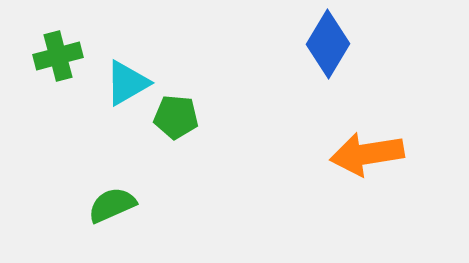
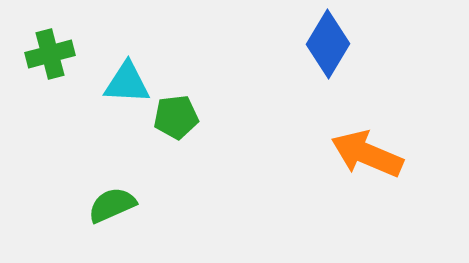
green cross: moved 8 px left, 2 px up
cyan triangle: rotated 33 degrees clockwise
green pentagon: rotated 12 degrees counterclockwise
orange arrow: rotated 32 degrees clockwise
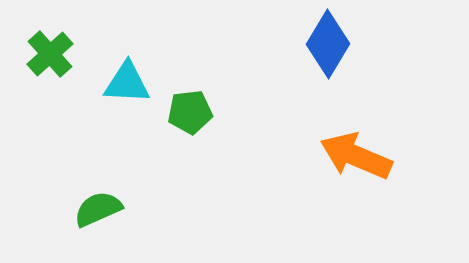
green cross: rotated 27 degrees counterclockwise
green pentagon: moved 14 px right, 5 px up
orange arrow: moved 11 px left, 2 px down
green semicircle: moved 14 px left, 4 px down
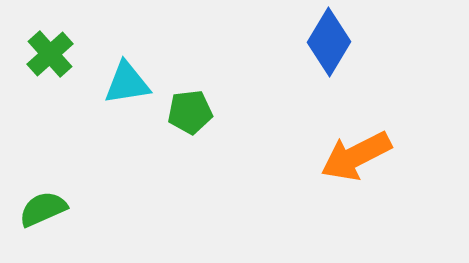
blue diamond: moved 1 px right, 2 px up
cyan triangle: rotated 12 degrees counterclockwise
orange arrow: rotated 50 degrees counterclockwise
green semicircle: moved 55 px left
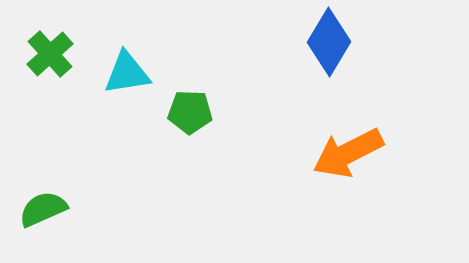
cyan triangle: moved 10 px up
green pentagon: rotated 9 degrees clockwise
orange arrow: moved 8 px left, 3 px up
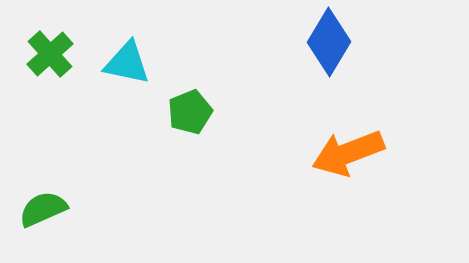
cyan triangle: moved 10 px up; rotated 21 degrees clockwise
green pentagon: rotated 24 degrees counterclockwise
orange arrow: rotated 6 degrees clockwise
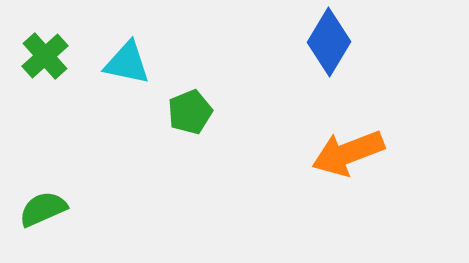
green cross: moved 5 px left, 2 px down
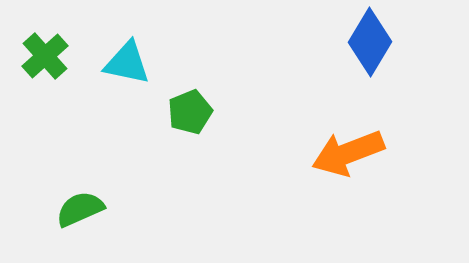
blue diamond: moved 41 px right
green semicircle: moved 37 px right
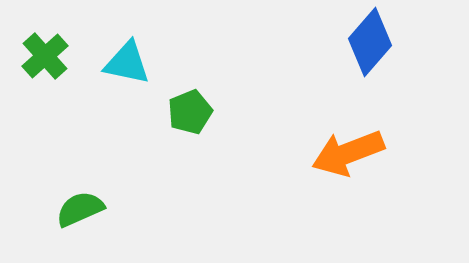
blue diamond: rotated 10 degrees clockwise
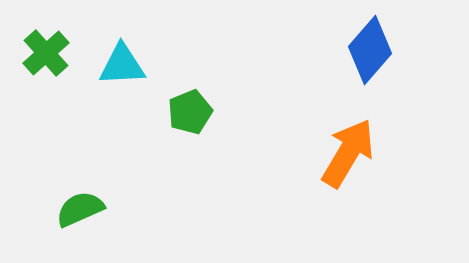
blue diamond: moved 8 px down
green cross: moved 1 px right, 3 px up
cyan triangle: moved 5 px left, 2 px down; rotated 15 degrees counterclockwise
orange arrow: rotated 142 degrees clockwise
